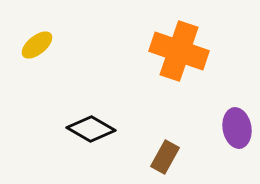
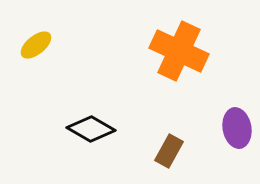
yellow ellipse: moved 1 px left
orange cross: rotated 6 degrees clockwise
brown rectangle: moved 4 px right, 6 px up
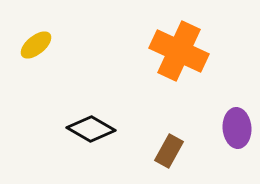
purple ellipse: rotated 6 degrees clockwise
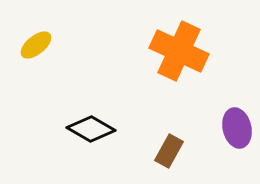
purple ellipse: rotated 9 degrees counterclockwise
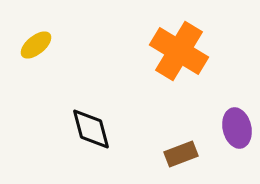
orange cross: rotated 6 degrees clockwise
black diamond: rotated 45 degrees clockwise
brown rectangle: moved 12 px right, 3 px down; rotated 40 degrees clockwise
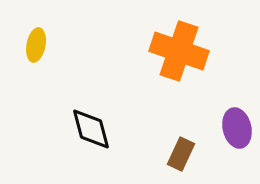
yellow ellipse: rotated 40 degrees counterclockwise
orange cross: rotated 12 degrees counterclockwise
brown rectangle: rotated 44 degrees counterclockwise
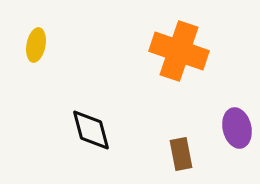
black diamond: moved 1 px down
brown rectangle: rotated 36 degrees counterclockwise
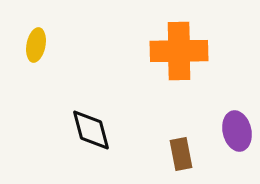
orange cross: rotated 20 degrees counterclockwise
purple ellipse: moved 3 px down
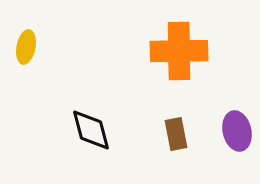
yellow ellipse: moved 10 px left, 2 px down
brown rectangle: moved 5 px left, 20 px up
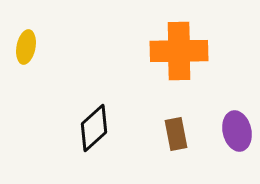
black diamond: moved 3 px right, 2 px up; rotated 63 degrees clockwise
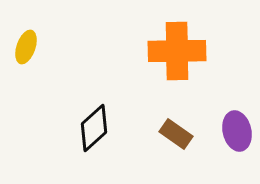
yellow ellipse: rotated 8 degrees clockwise
orange cross: moved 2 px left
brown rectangle: rotated 44 degrees counterclockwise
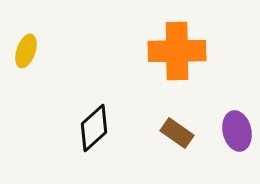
yellow ellipse: moved 4 px down
brown rectangle: moved 1 px right, 1 px up
